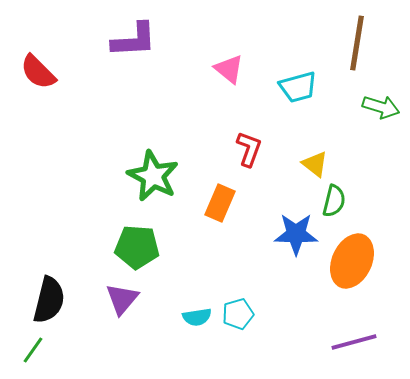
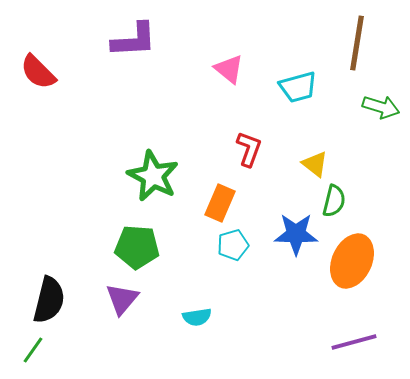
cyan pentagon: moved 5 px left, 69 px up
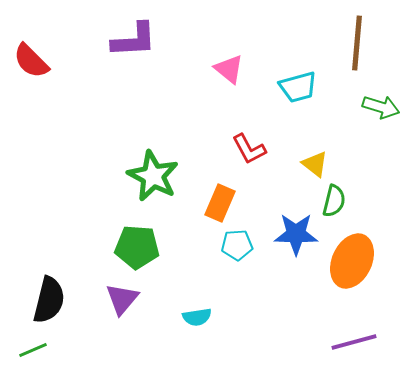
brown line: rotated 4 degrees counterclockwise
red semicircle: moved 7 px left, 11 px up
red L-shape: rotated 132 degrees clockwise
cyan pentagon: moved 4 px right; rotated 12 degrees clockwise
green line: rotated 32 degrees clockwise
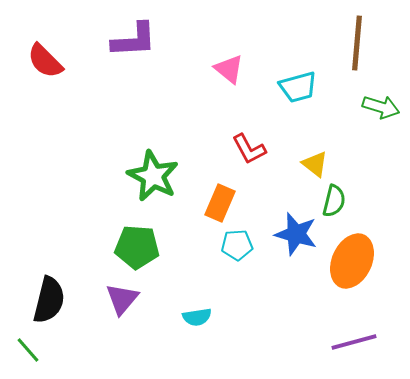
red semicircle: moved 14 px right
blue star: rotated 15 degrees clockwise
green line: moved 5 px left; rotated 72 degrees clockwise
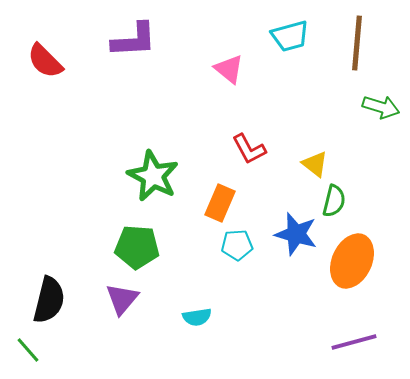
cyan trapezoid: moved 8 px left, 51 px up
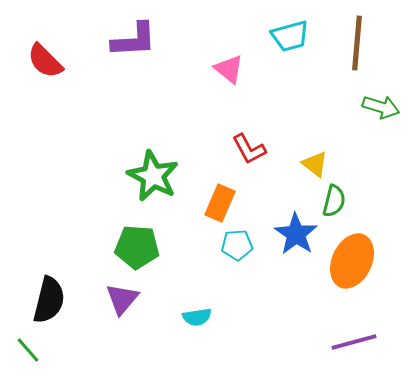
blue star: rotated 18 degrees clockwise
